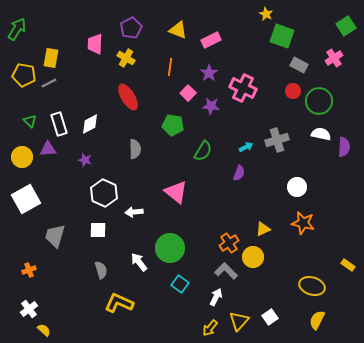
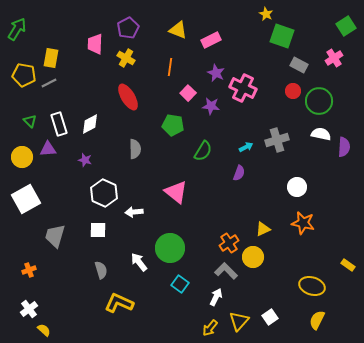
purple pentagon at (131, 28): moved 3 px left
purple star at (209, 73): moved 7 px right; rotated 12 degrees counterclockwise
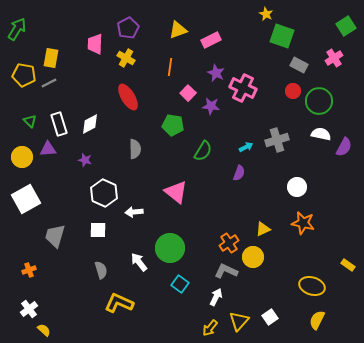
yellow triangle at (178, 30): rotated 42 degrees counterclockwise
purple semicircle at (344, 147): rotated 24 degrees clockwise
gray L-shape at (226, 271): rotated 20 degrees counterclockwise
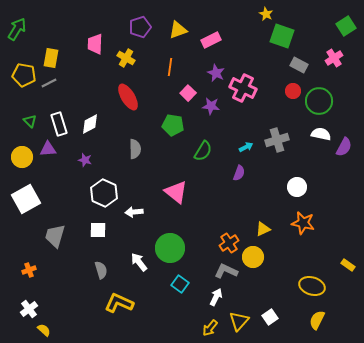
purple pentagon at (128, 28): moved 12 px right, 1 px up; rotated 10 degrees clockwise
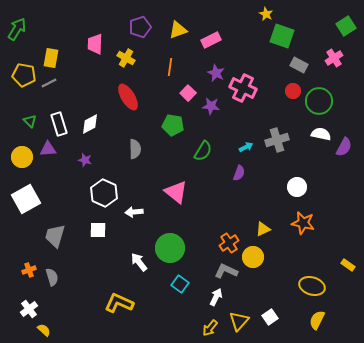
gray semicircle at (101, 270): moved 49 px left, 7 px down
